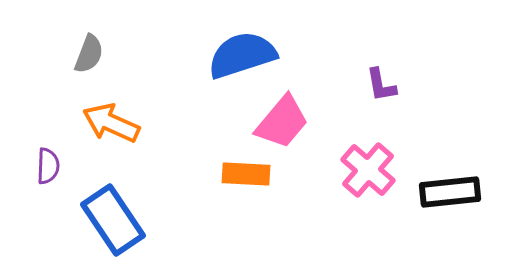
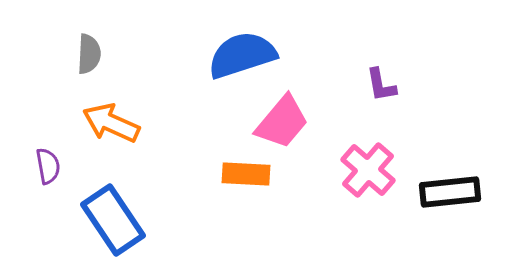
gray semicircle: rotated 18 degrees counterclockwise
purple semicircle: rotated 12 degrees counterclockwise
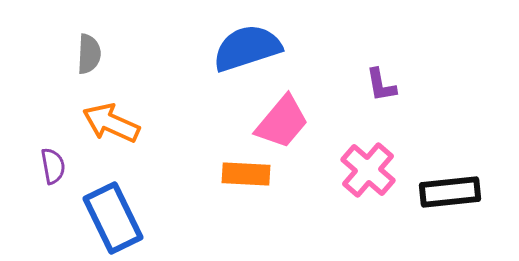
blue semicircle: moved 5 px right, 7 px up
purple semicircle: moved 5 px right
blue rectangle: moved 2 px up; rotated 8 degrees clockwise
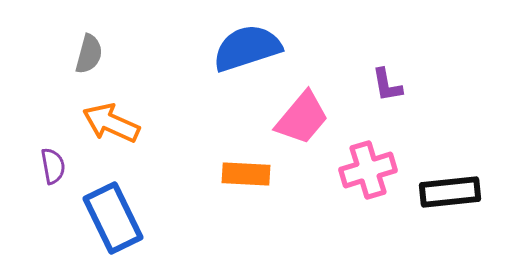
gray semicircle: rotated 12 degrees clockwise
purple L-shape: moved 6 px right
pink trapezoid: moved 20 px right, 4 px up
pink cross: rotated 32 degrees clockwise
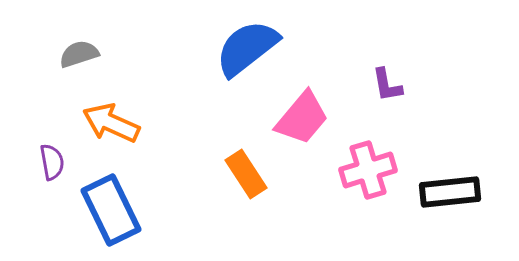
blue semicircle: rotated 20 degrees counterclockwise
gray semicircle: moved 10 px left; rotated 123 degrees counterclockwise
purple semicircle: moved 1 px left, 4 px up
orange rectangle: rotated 54 degrees clockwise
blue rectangle: moved 2 px left, 8 px up
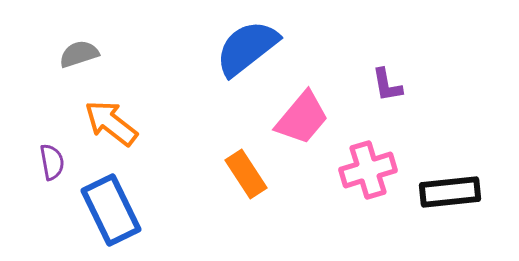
orange arrow: rotated 14 degrees clockwise
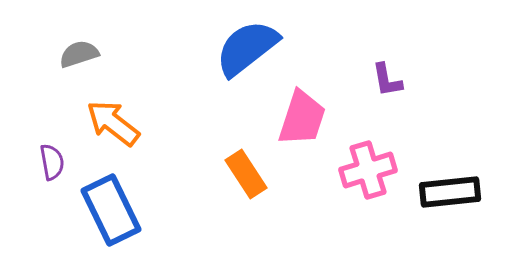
purple L-shape: moved 5 px up
pink trapezoid: rotated 22 degrees counterclockwise
orange arrow: moved 2 px right
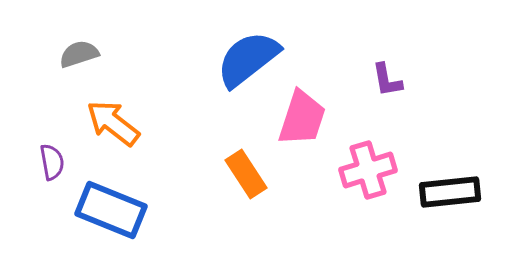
blue semicircle: moved 1 px right, 11 px down
blue rectangle: rotated 42 degrees counterclockwise
